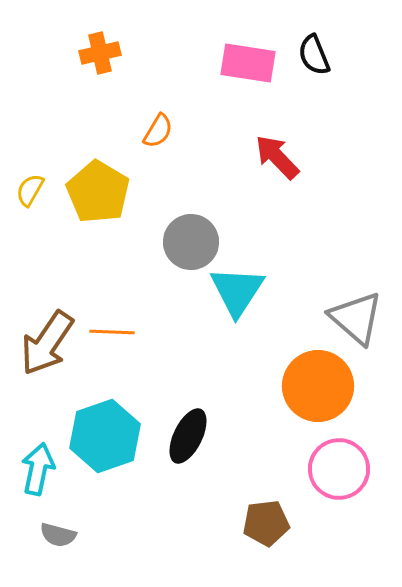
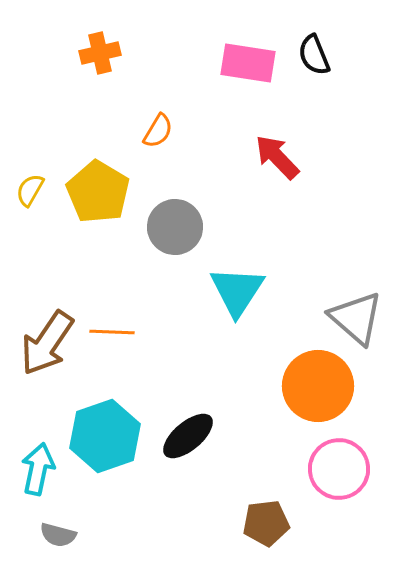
gray circle: moved 16 px left, 15 px up
black ellipse: rotated 24 degrees clockwise
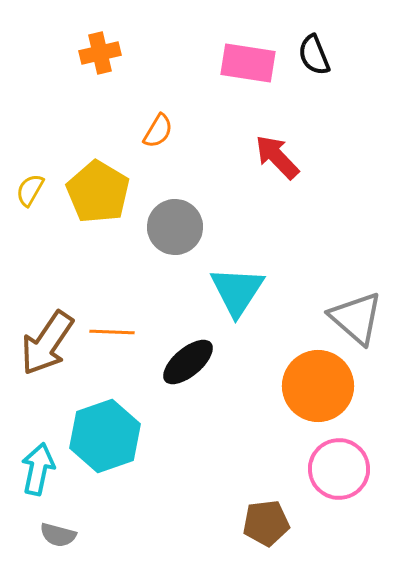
black ellipse: moved 74 px up
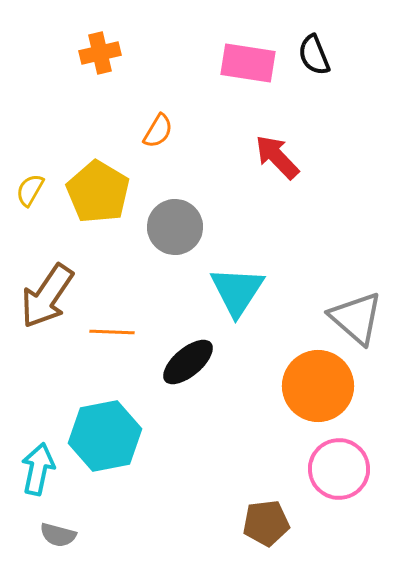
brown arrow: moved 47 px up
cyan hexagon: rotated 8 degrees clockwise
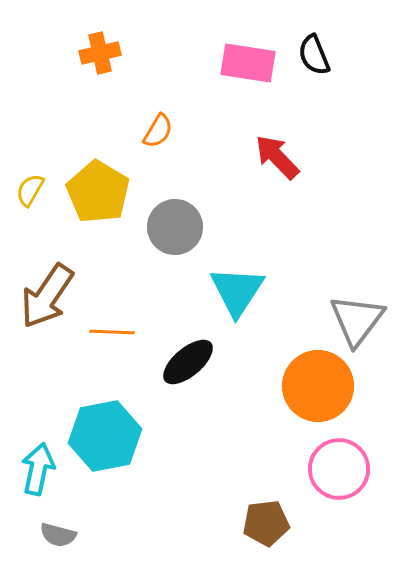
gray triangle: moved 1 px right, 2 px down; rotated 26 degrees clockwise
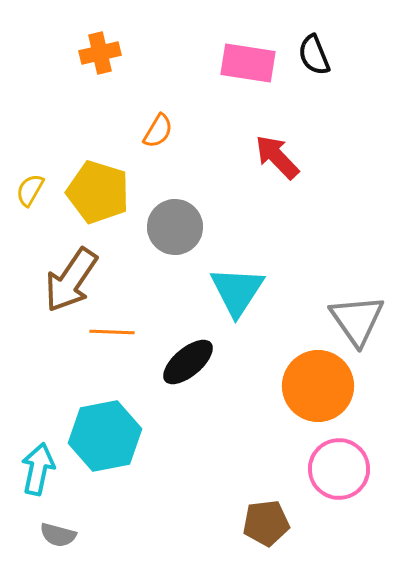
yellow pentagon: rotated 14 degrees counterclockwise
brown arrow: moved 24 px right, 16 px up
gray triangle: rotated 12 degrees counterclockwise
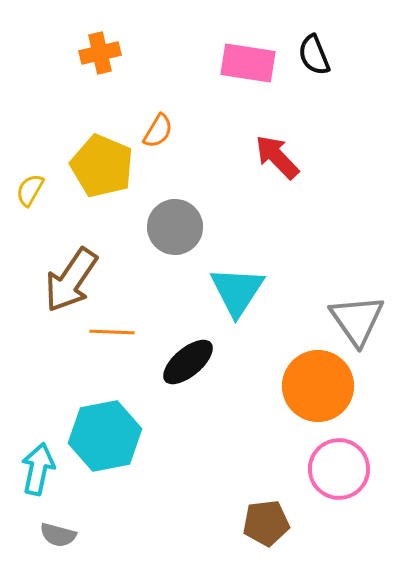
yellow pentagon: moved 4 px right, 26 px up; rotated 6 degrees clockwise
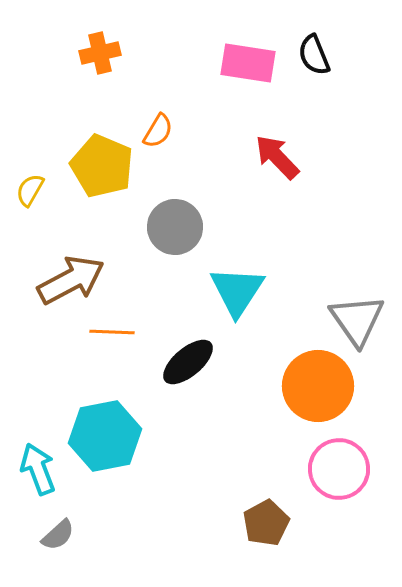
brown arrow: rotated 152 degrees counterclockwise
cyan arrow: rotated 33 degrees counterclockwise
brown pentagon: rotated 21 degrees counterclockwise
gray semicircle: rotated 57 degrees counterclockwise
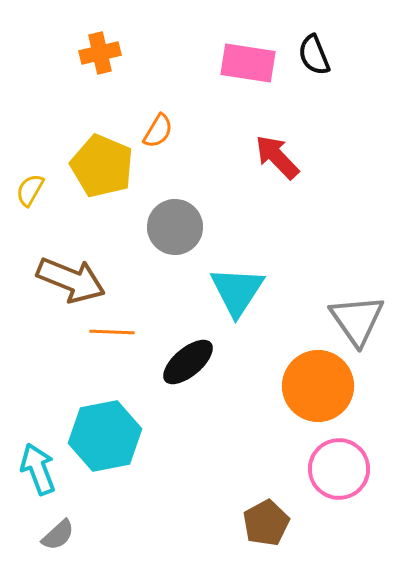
brown arrow: rotated 50 degrees clockwise
